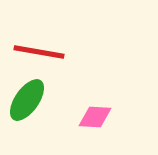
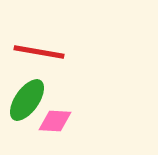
pink diamond: moved 40 px left, 4 px down
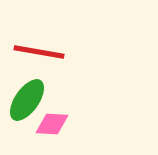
pink diamond: moved 3 px left, 3 px down
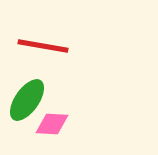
red line: moved 4 px right, 6 px up
